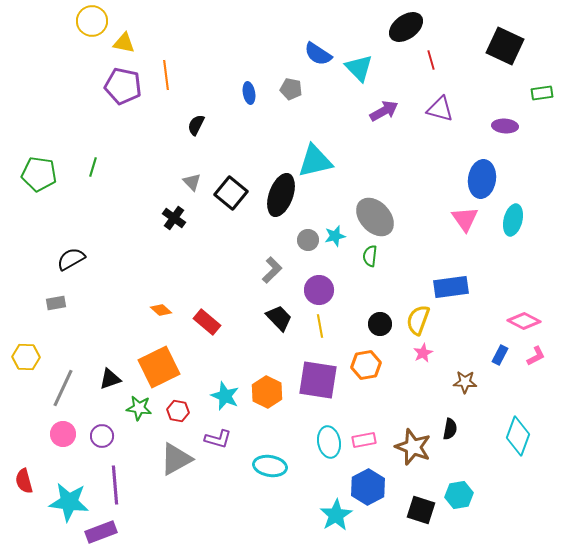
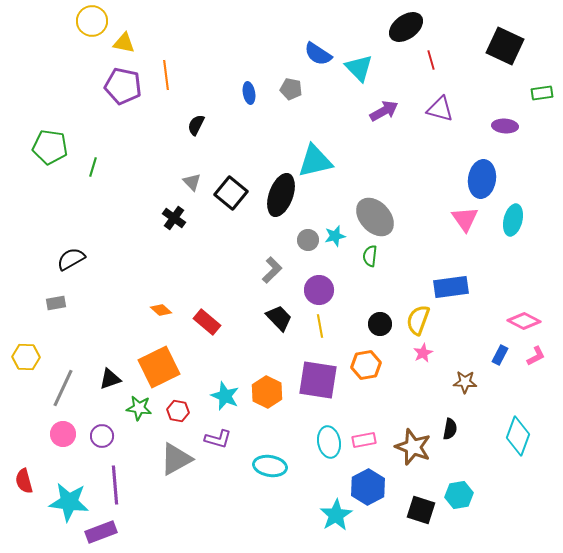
green pentagon at (39, 174): moved 11 px right, 27 px up
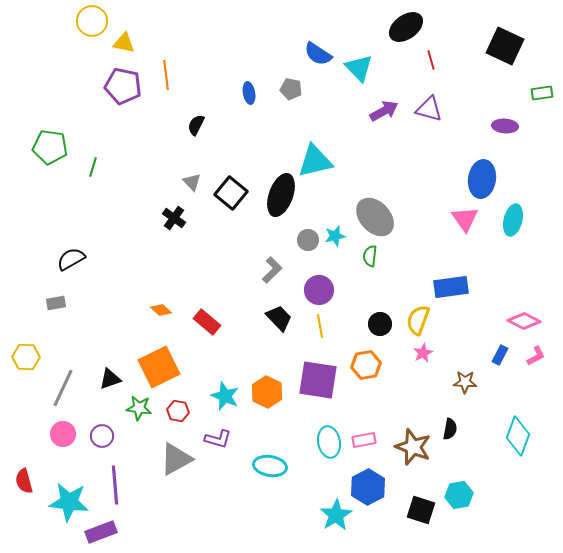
purple triangle at (440, 109): moved 11 px left
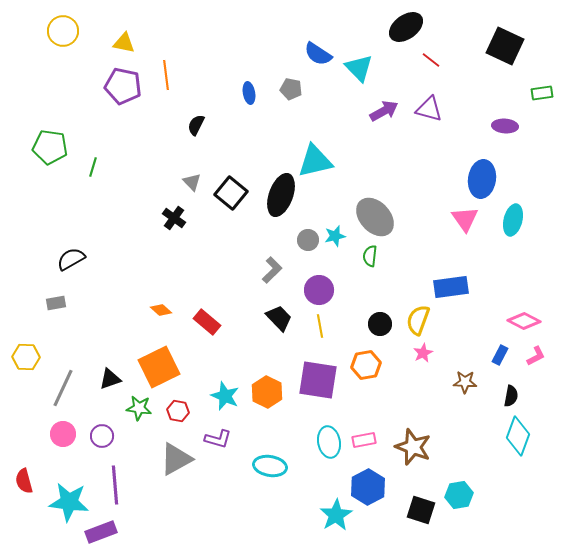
yellow circle at (92, 21): moved 29 px left, 10 px down
red line at (431, 60): rotated 36 degrees counterclockwise
black semicircle at (450, 429): moved 61 px right, 33 px up
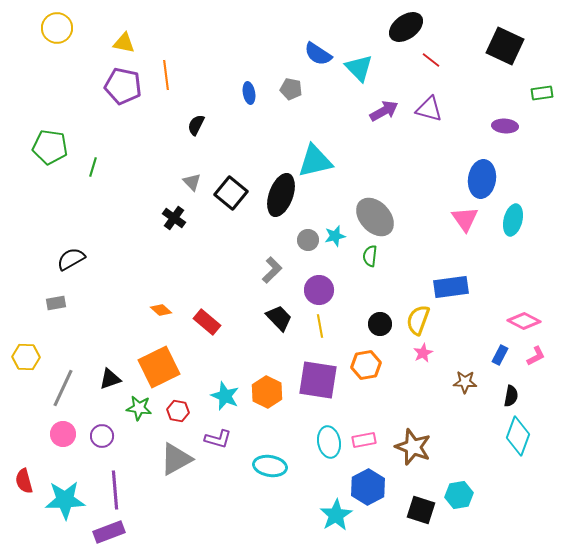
yellow circle at (63, 31): moved 6 px left, 3 px up
purple line at (115, 485): moved 5 px down
cyan star at (69, 502): moved 4 px left, 2 px up; rotated 9 degrees counterclockwise
purple rectangle at (101, 532): moved 8 px right
